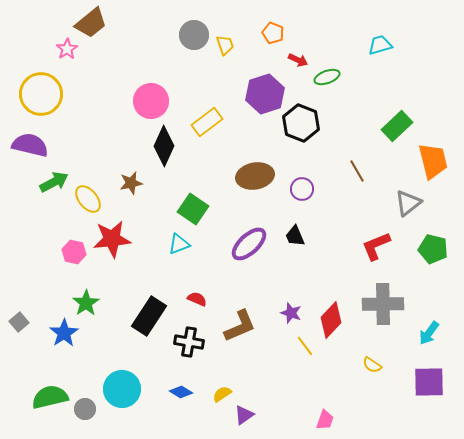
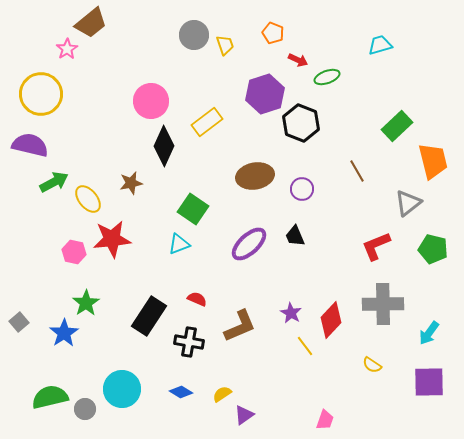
purple star at (291, 313): rotated 10 degrees clockwise
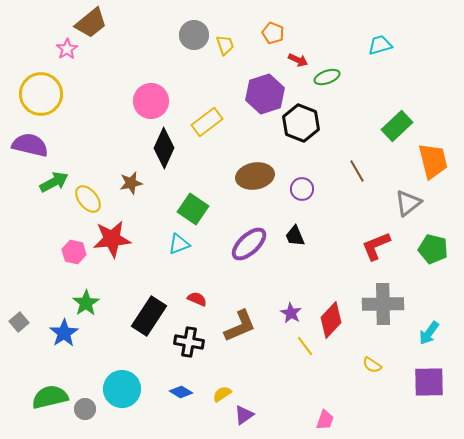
black diamond at (164, 146): moved 2 px down
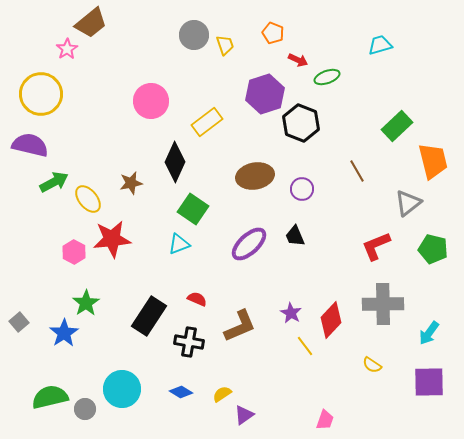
black diamond at (164, 148): moved 11 px right, 14 px down
pink hexagon at (74, 252): rotated 15 degrees clockwise
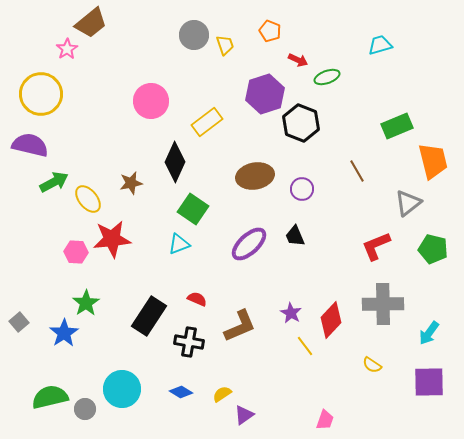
orange pentagon at (273, 33): moved 3 px left, 2 px up
green rectangle at (397, 126): rotated 20 degrees clockwise
pink hexagon at (74, 252): moved 2 px right; rotated 25 degrees counterclockwise
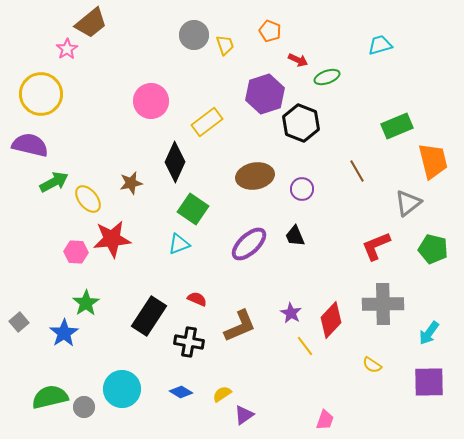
gray circle at (85, 409): moved 1 px left, 2 px up
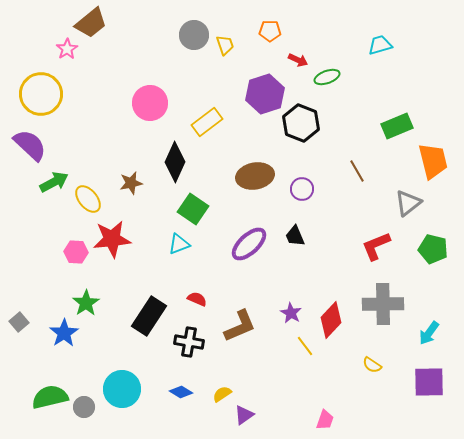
orange pentagon at (270, 31): rotated 20 degrees counterclockwise
pink circle at (151, 101): moved 1 px left, 2 px down
purple semicircle at (30, 145): rotated 30 degrees clockwise
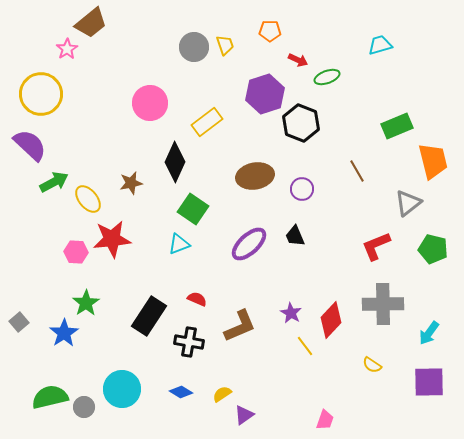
gray circle at (194, 35): moved 12 px down
